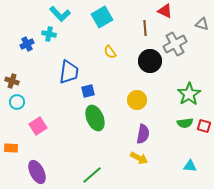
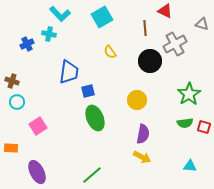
red square: moved 1 px down
yellow arrow: moved 3 px right, 1 px up
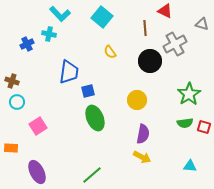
cyan square: rotated 20 degrees counterclockwise
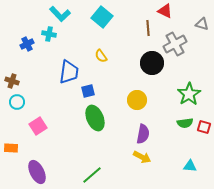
brown line: moved 3 px right
yellow semicircle: moved 9 px left, 4 px down
black circle: moved 2 px right, 2 px down
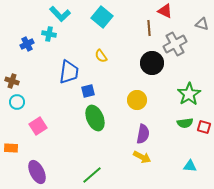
brown line: moved 1 px right
